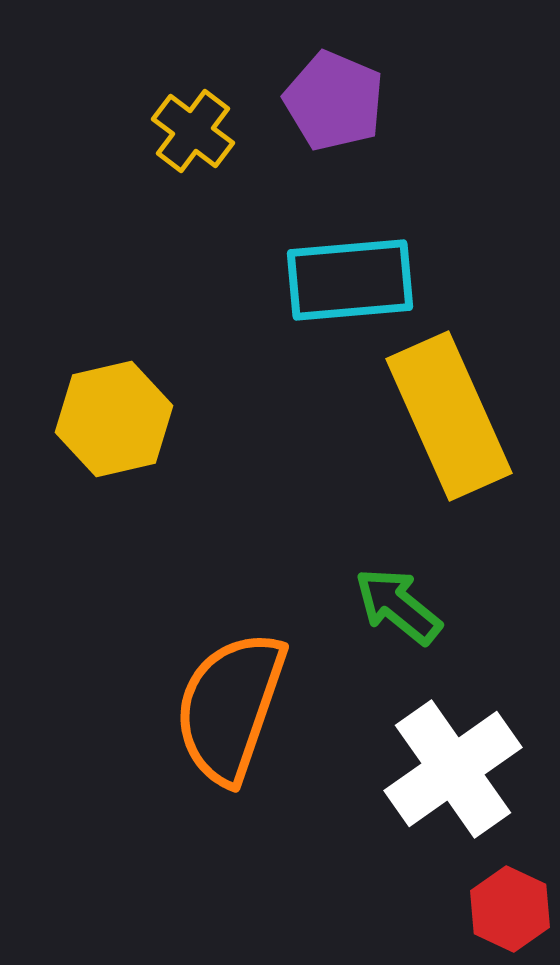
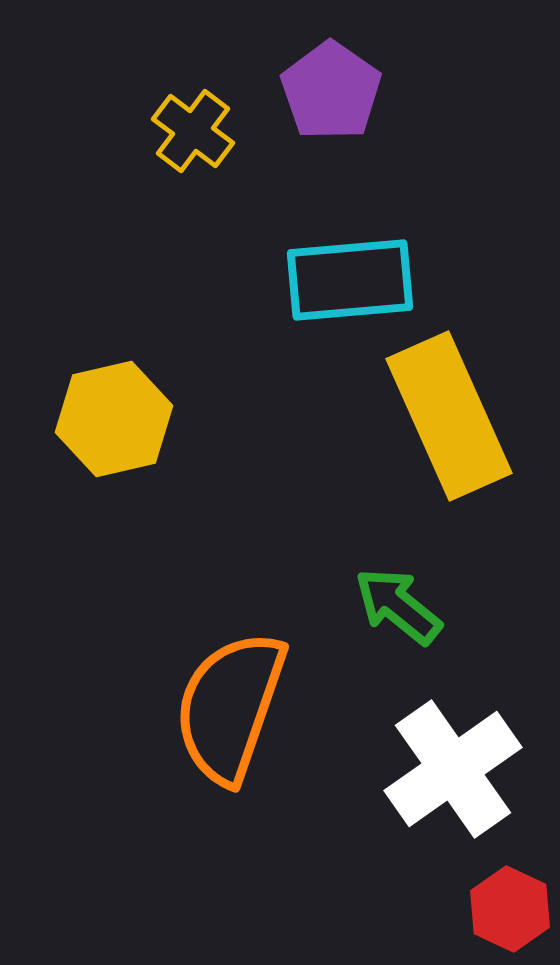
purple pentagon: moved 3 px left, 10 px up; rotated 12 degrees clockwise
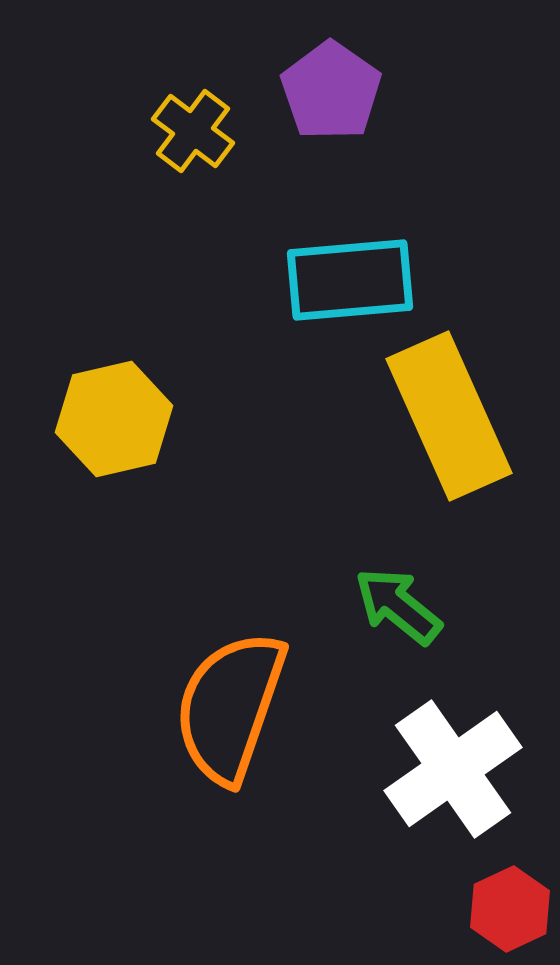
red hexagon: rotated 10 degrees clockwise
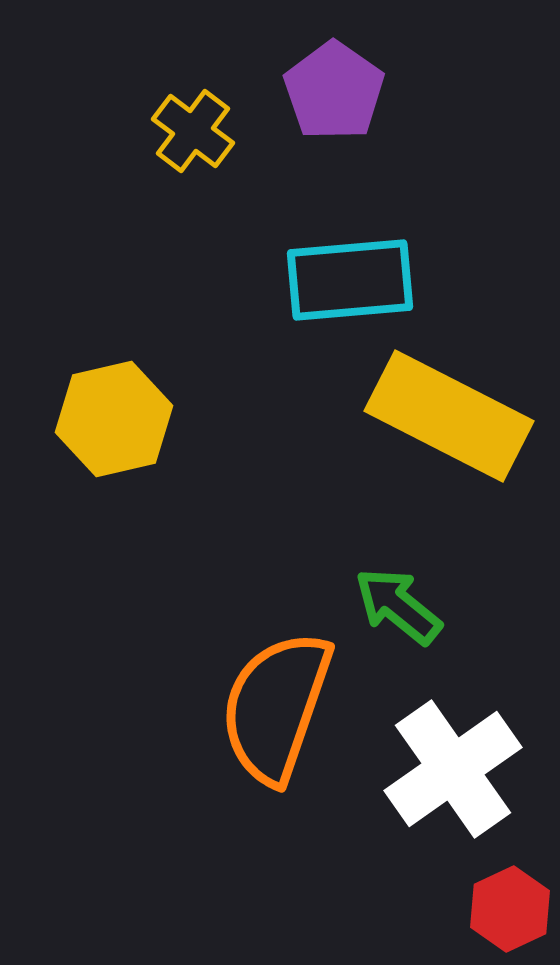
purple pentagon: moved 3 px right
yellow rectangle: rotated 39 degrees counterclockwise
orange semicircle: moved 46 px right
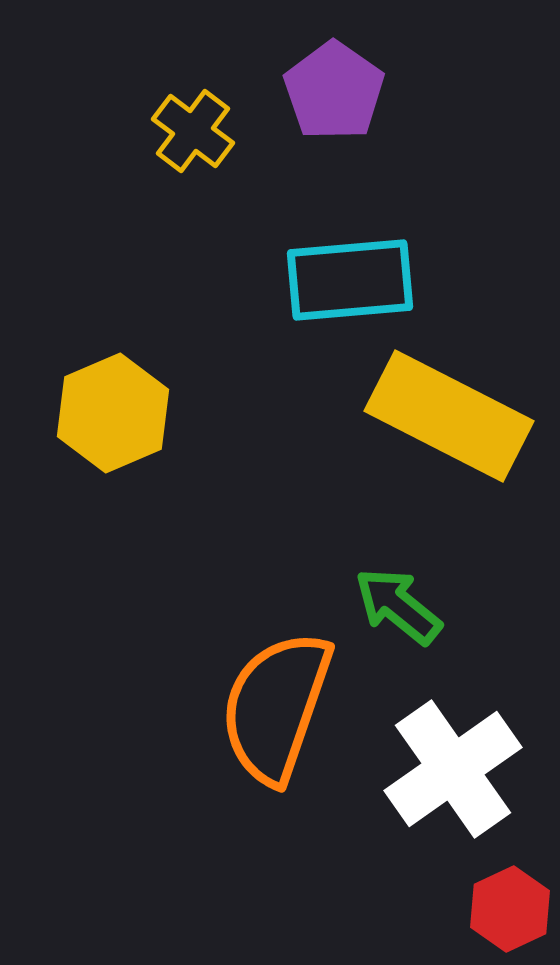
yellow hexagon: moved 1 px left, 6 px up; rotated 10 degrees counterclockwise
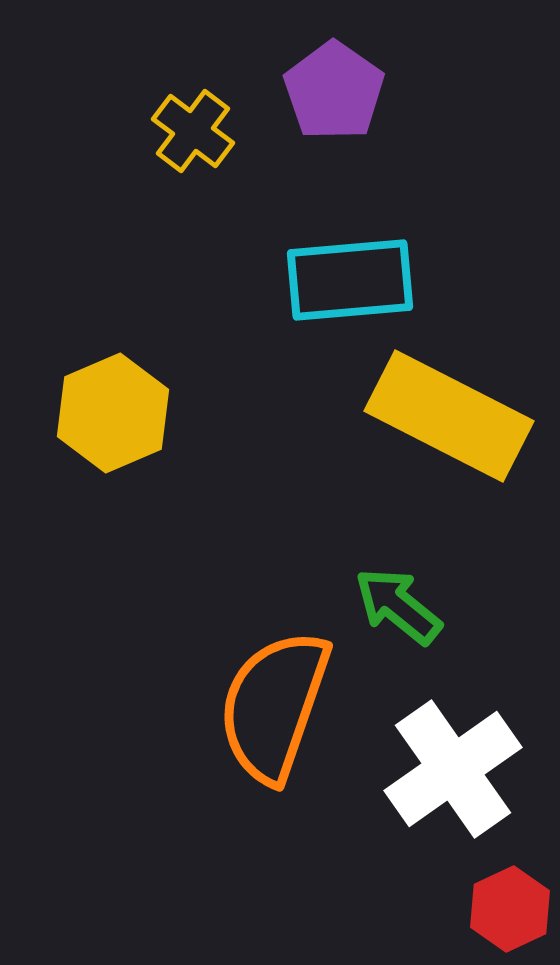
orange semicircle: moved 2 px left, 1 px up
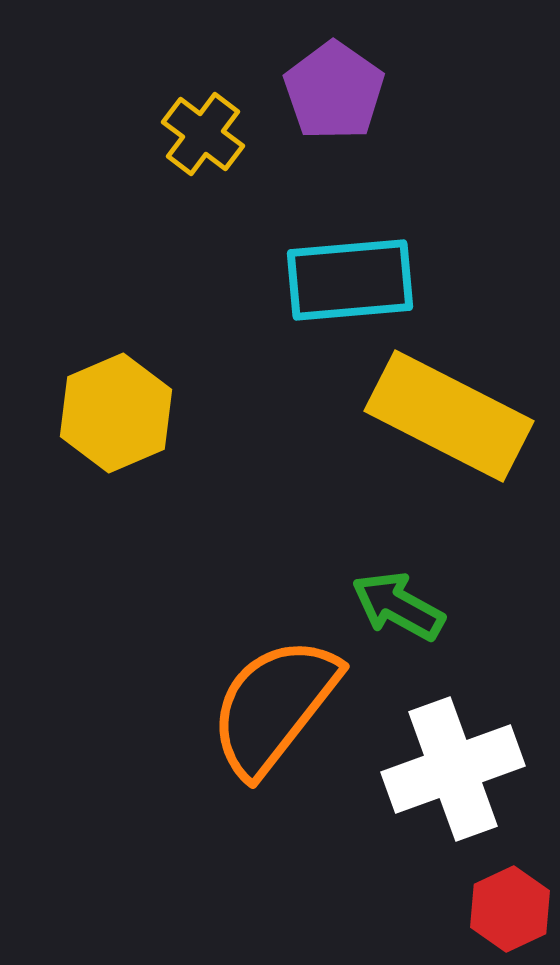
yellow cross: moved 10 px right, 3 px down
yellow hexagon: moved 3 px right
green arrow: rotated 10 degrees counterclockwise
orange semicircle: rotated 19 degrees clockwise
white cross: rotated 15 degrees clockwise
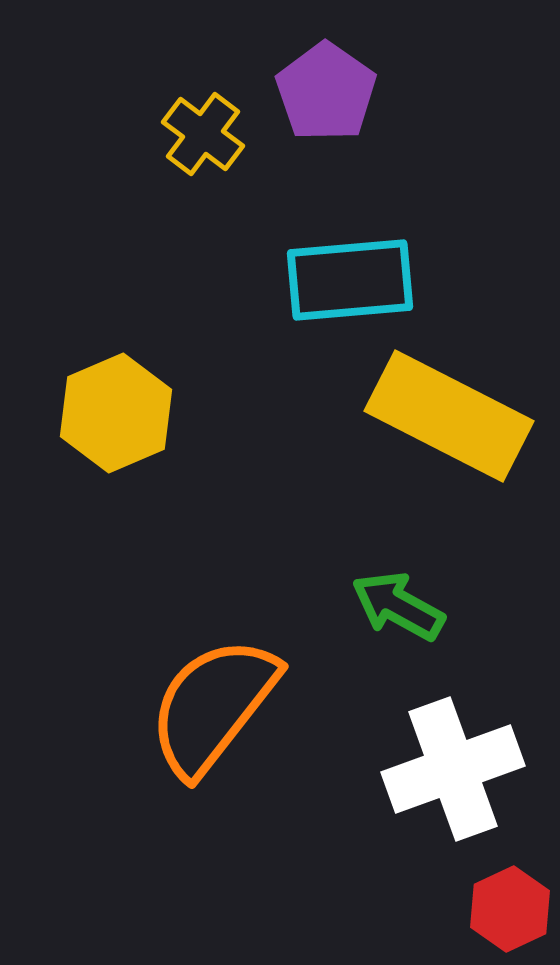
purple pentagon: moved 8 px left, 1 px down
orange semicircle: moved 61 px left
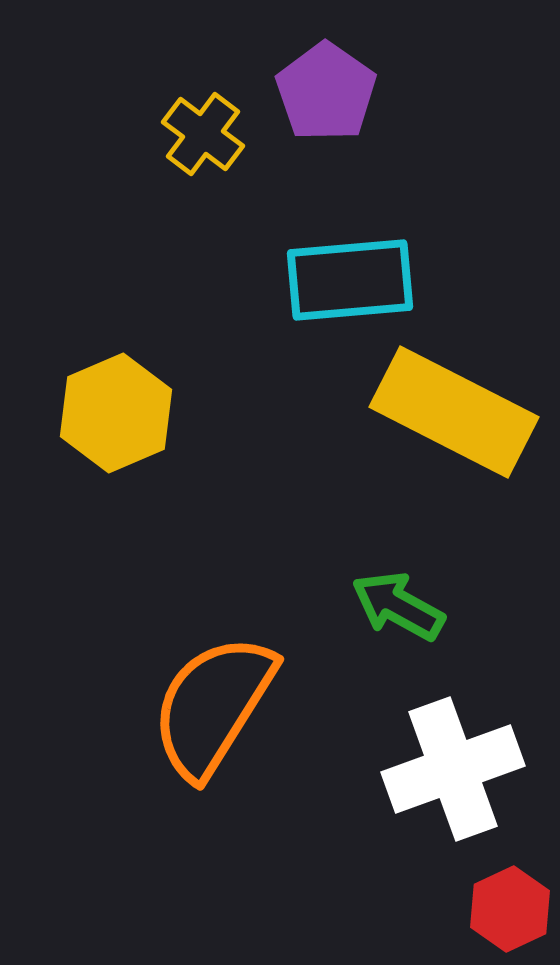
yellow rectangle: moved 5 px right, 4 px up
orange semicircle: rotated 6 degrees counterclockwise
